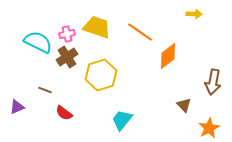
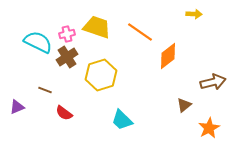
brown arrow: rotated 115 degrees counterclockwise
brown triangle: rotated 35 degrees clockwise
cyan trapezoid: rotated 85 degrees counterclockwise
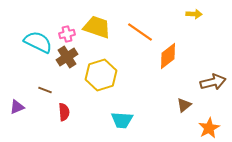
red semicircle: moved 1 px up; rotated 132 degrees counterclockwise
cyan trapezoid: rotated 40 degrees counterclockwise
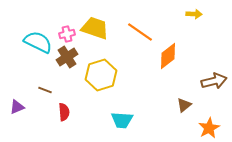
yellow trapezoid: moved 2 px left, 1 px down
brown arrow: moved 1 px right, 1 px up
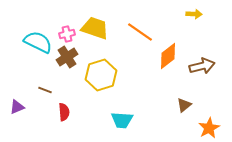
brown arrow: moved 12 px left, 15 px up
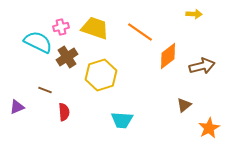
pink cross: moved 6 px left, 7 px up
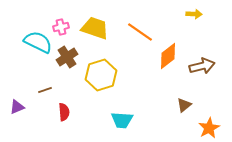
brown line: rotated 40 degrees counterclockwise
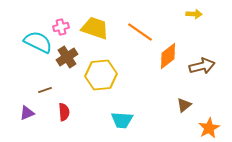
yellow hexagon: rotated 12 degrees clockwise
purple triangle: moved 10 px right, 6 px down
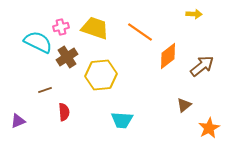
brown arrow: rotated 25 degrees counterclockwise
purple triangle: moved 9 px left, 8 px down
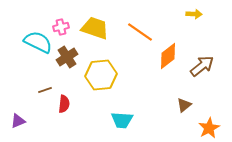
red semicircle: moved 8 px up; rotated 12 degrees clockwise
